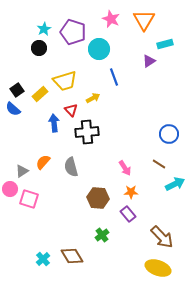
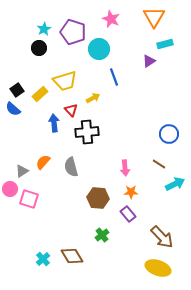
orange triangle: moved 10 px right, 3 px up
pink arrow: rotated 28 degrees clockwise
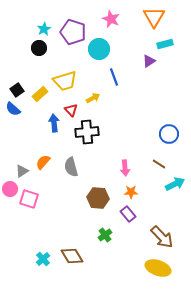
green cross: moved 3 px right
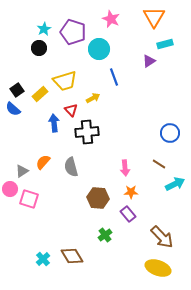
blue circle: moved 1 px right, 1 px up
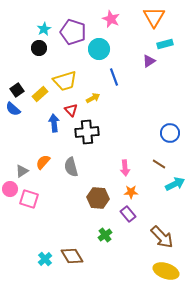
cyan cross: moved 2 px right
yellow ellipse: moved 8 px right, 3 px down
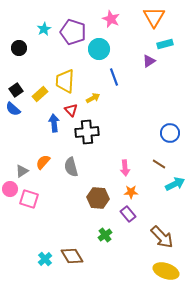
black circle: moved 20 px left
yellow trapezoid: rotated 110 degrees clockwise
black square: moved 1 px left
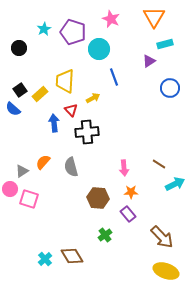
black square: moved 4 px right
blue circle: moved 45 px up
pink arrow: moved 1 px left
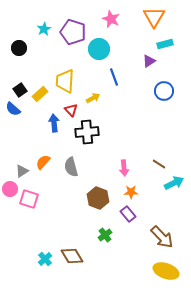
blue circle: moved 6 px left, 3 px down
cyan arrow: moved 1 px left, 1 px up
brown hexagon: rotated 15 degrees clockwise
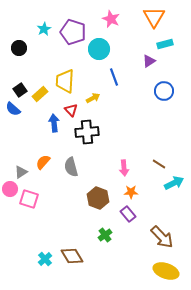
gray triangle: moved 1 px left, 1 px down
